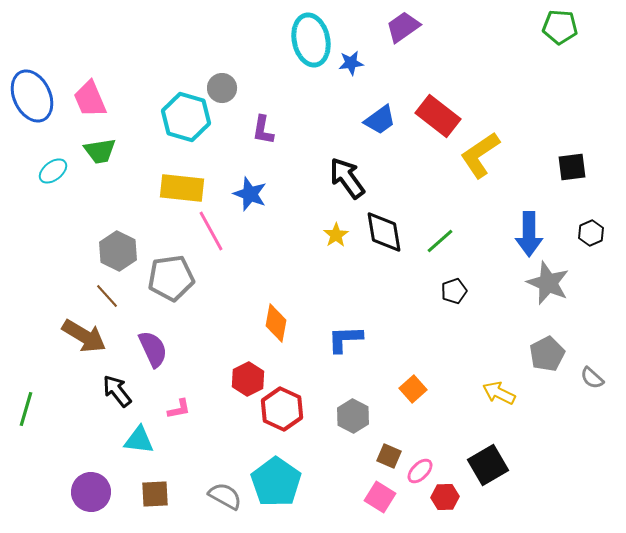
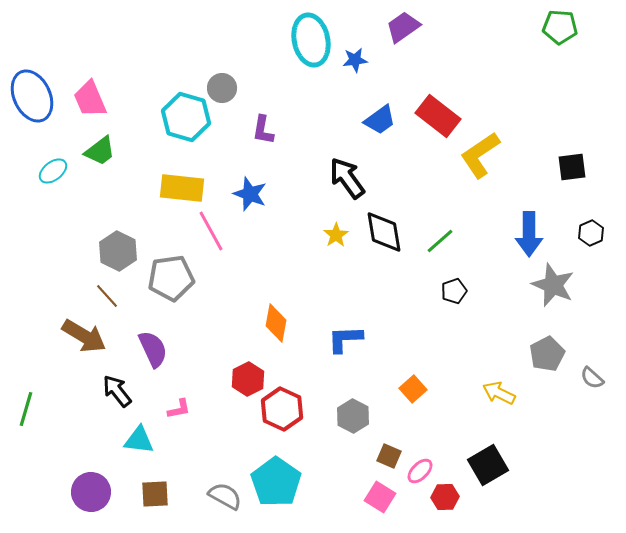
blue star at (351, 63): moved 4 px right, 3 px up
green trapezoid at (100, 151): rotated 28 degrees counterclockwise
gray star at (548, 283): moved 5 px right, 2 px down
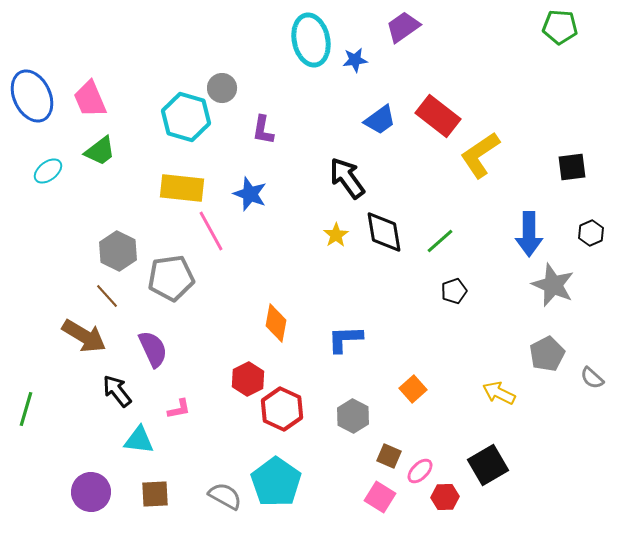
cyan ellipse at (53, 171): moved 5 px left
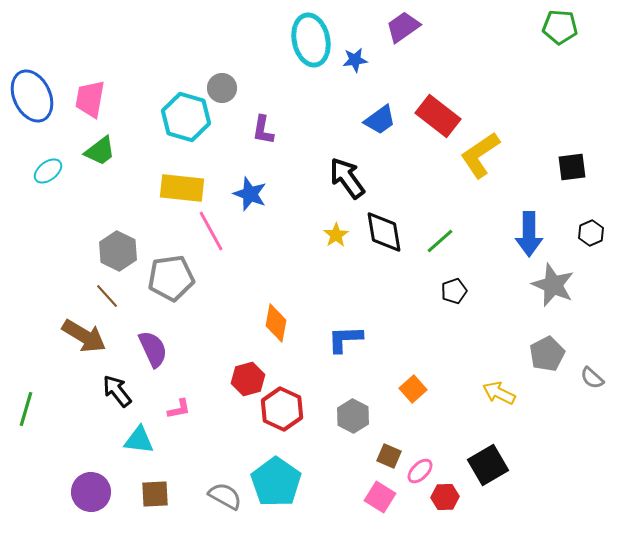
pink trapezoid at (90, 99): rotated 33 degrees clockwise
red hexagon at (248, 379): rotated 12 degrees clockwise
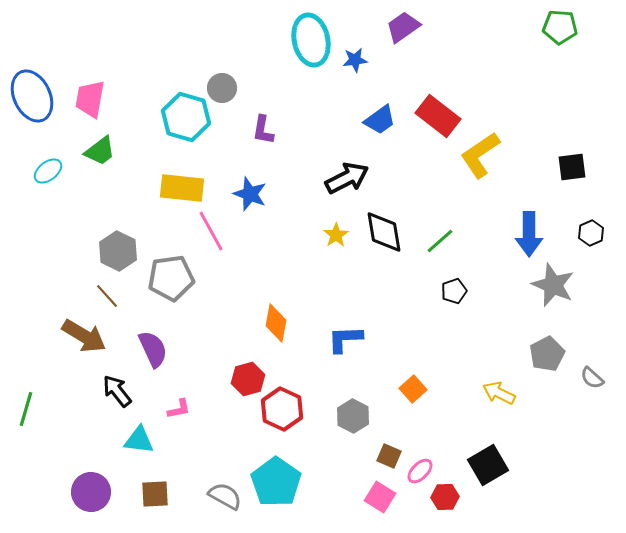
black arrow at (347, 178): rotated 99 degrees clockwise
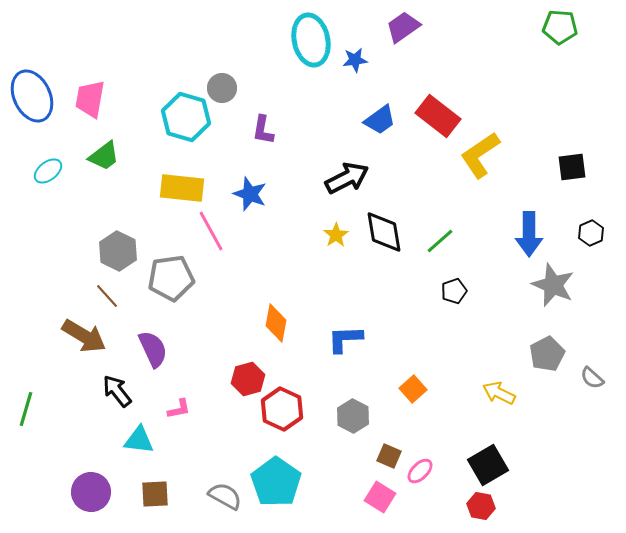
green trapezoid at (100, 151): moved 4 px right, 5 px down
red hexagon at (445, 497): moved 36 px right, 9 px down; rotated 12 degrees clockwise
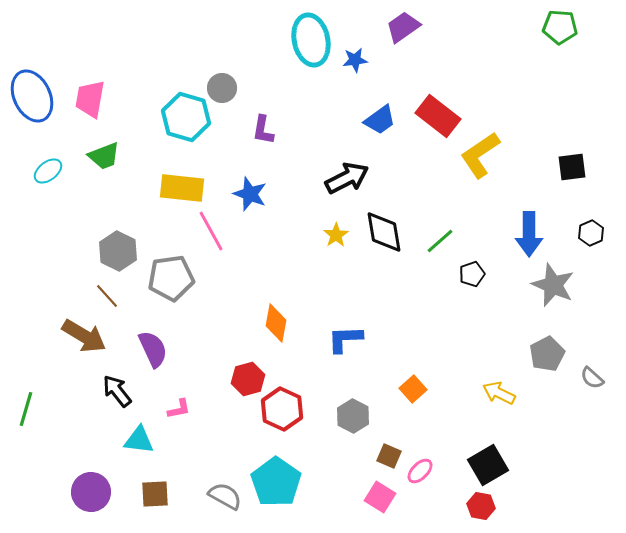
green trapezoid at (104, 156): rotated 16 degrees clockwise
black pentagon at (454, 291): moved 18 px right, 17 px up
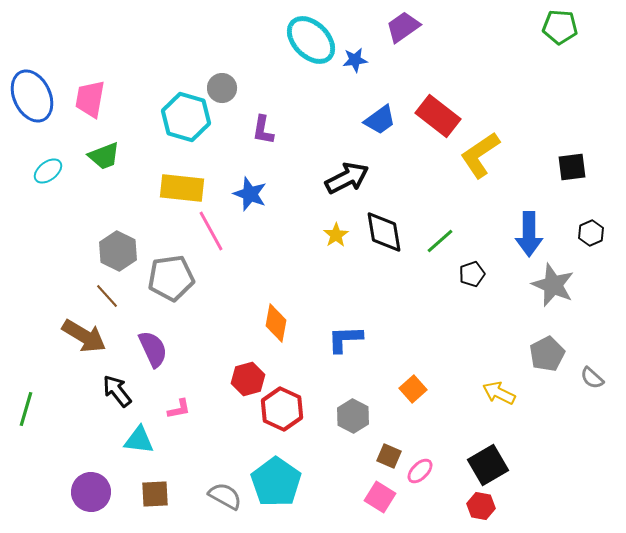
cyan ellipse at (311, 40): rotated 33 degrees counterclockwise
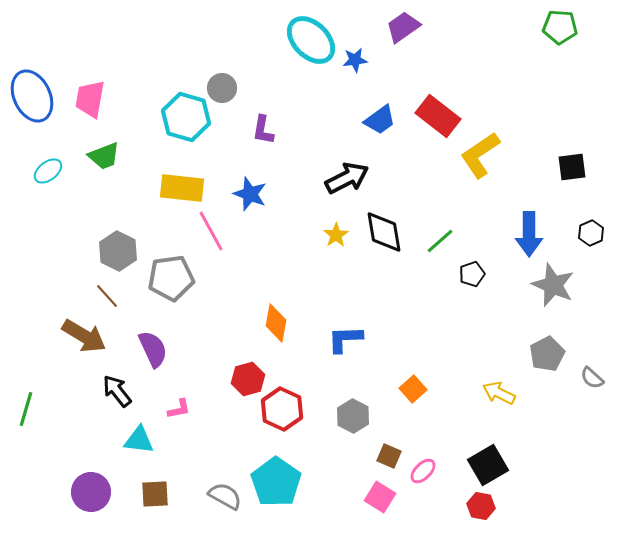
pink ellipse at (420, 471): moved 3 px right
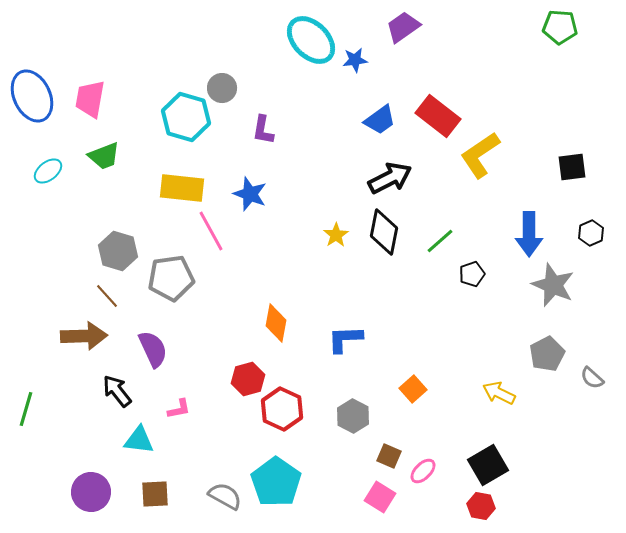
black arrow at (347, 178): moved 43 px right
black diamond at (384, 232): rotated 21 degrees clockwise
gray hexagon at (118, 251): rotated 9 degrees counterclockwise
brown arrow at (84, 336): rotated 33 degrees counterclockwise
